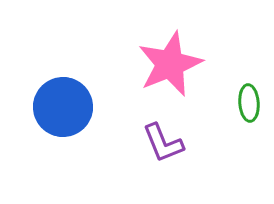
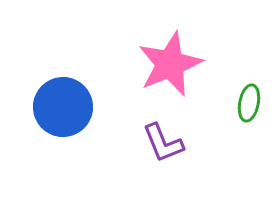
green ellipse: rotated 15 degrees clockwise
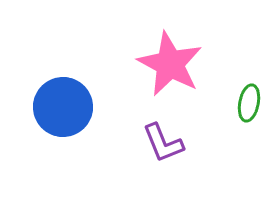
pink star: rotated 22 degrees counterclockwise
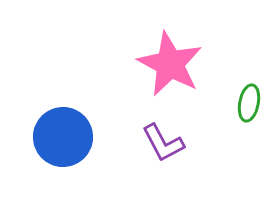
blue circle: moved 30 px down
purple L-shape: rotated 6 degrees counterclockwise
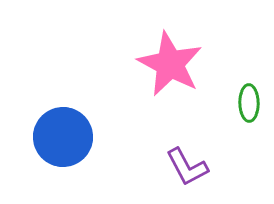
green ellipse: rotated 12 degrees counterclockwise
purple L-shape: moved 24 px right, 24 px down
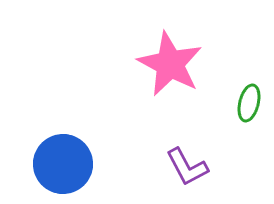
green ellipse: rotated 15 degrees clockwise
blue circle: moved 27 px down
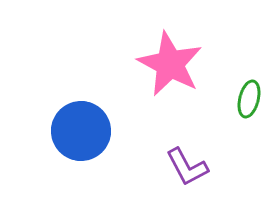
green ellipse: moved 4 px up
blue circle: moved 18 px right, 33 px up
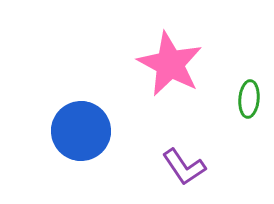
green ellipse: rotated 9 degrees counterclockwise
purple L-shape: moved 3 px left; rotated 6 degrees counterclockwise
